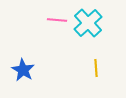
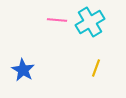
cyan cross: moved 2 px right, 1 px up; rotated 12 degrees clockwise
yellow line: rotated 24 degrees clockwise
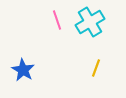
pink line: rotated 66 degrees clockwise
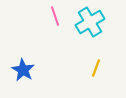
pink line: moved 2 px left, 4 px up
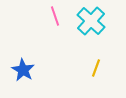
cyan cross: moved 1 px right, 1 px up; rotated 16 degrees counterclockwise
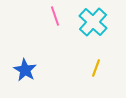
cyan cross: moved 2 px right, 1 px down
blue star: moved 2 px right
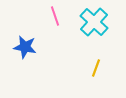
cyan cross: moved 1 px right
blue star: moved 23 px up; rotated 20 degrees counterclockwise
